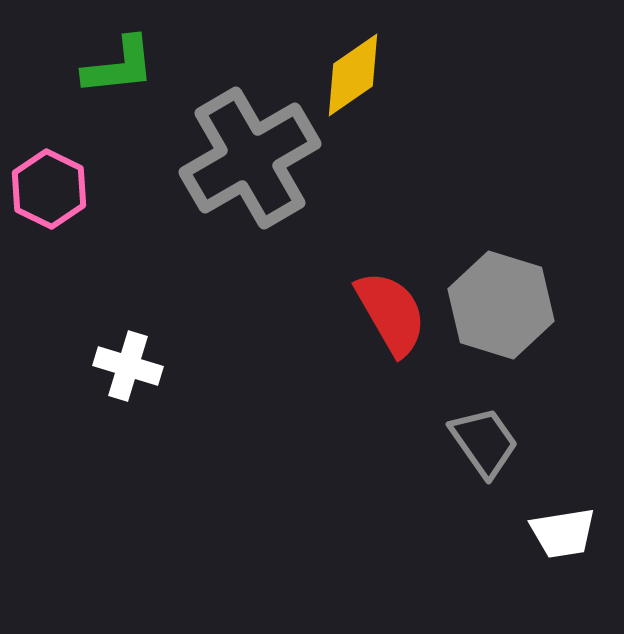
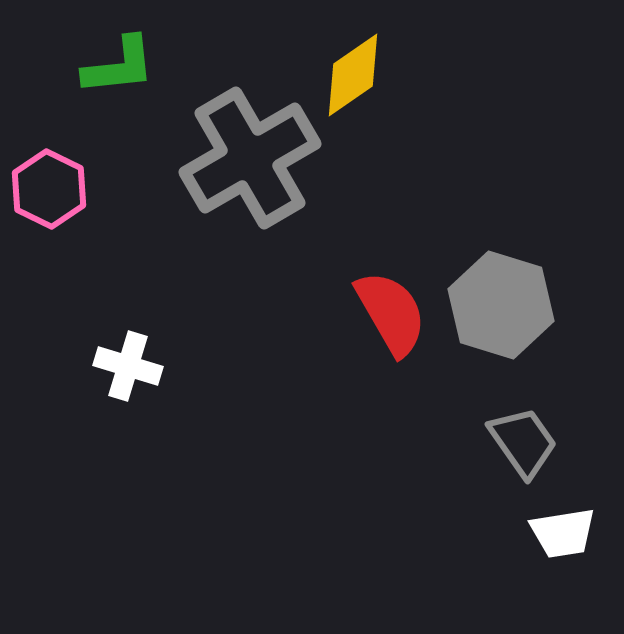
gray trapezoid: moved 39 px right
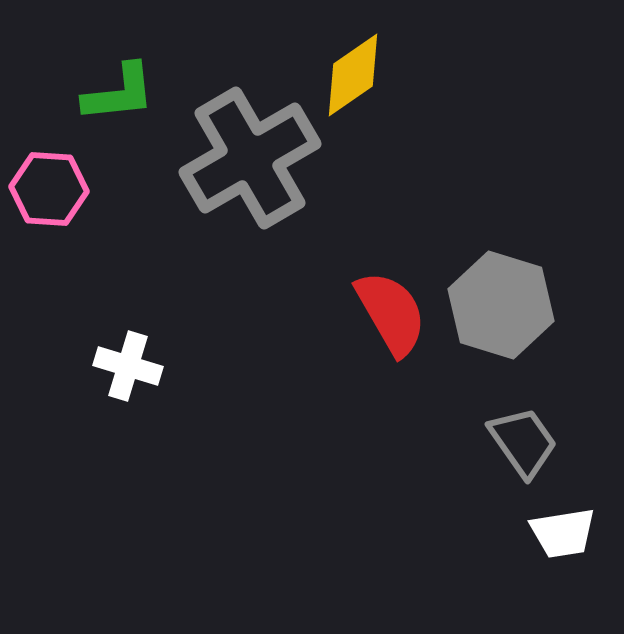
green L-shape: moved 27 px down
pink hexagon: rotated 22 degrees counterclockwise
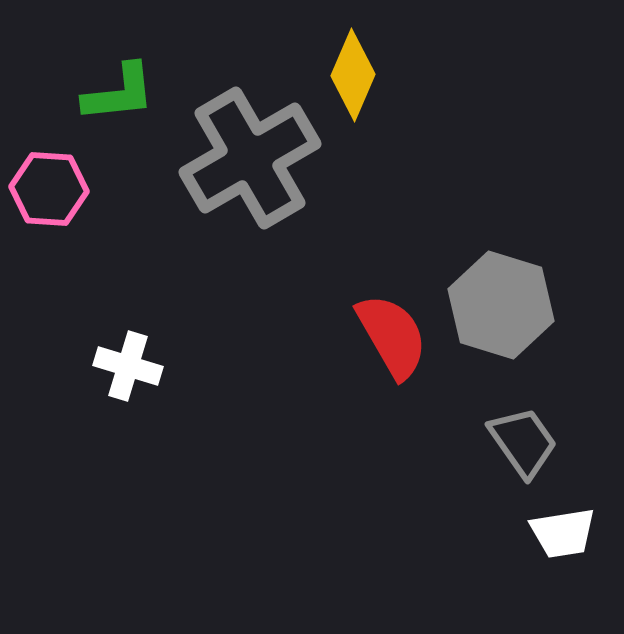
yellow diamond: rotated 32 degrees counterclockwise
red semicircle: moved 1 px right, 23 px down
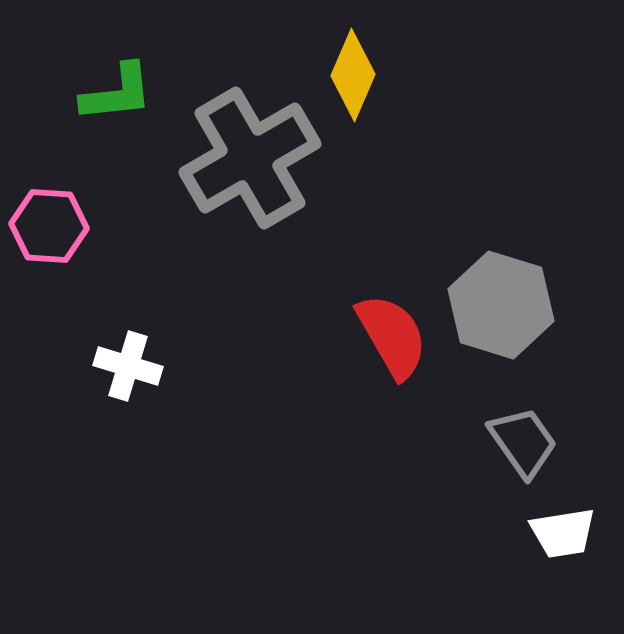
green L-shape: moved 2 px left
pink hexagon: moved 37 px down
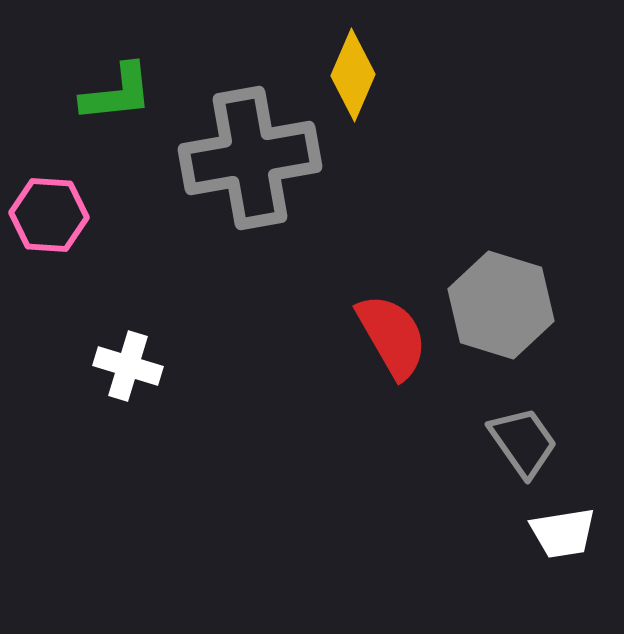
gray cross: rotated 20 degrees clockwise
pink hexagon: moved 11 px up
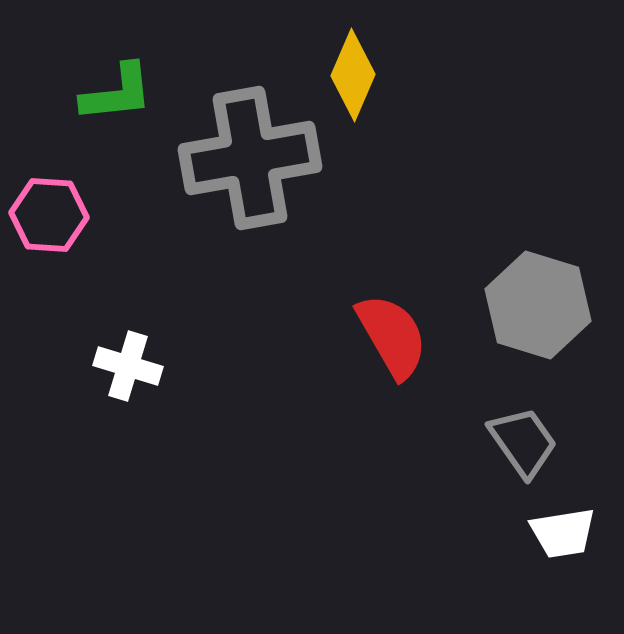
gray hexagon: moved 37 px right
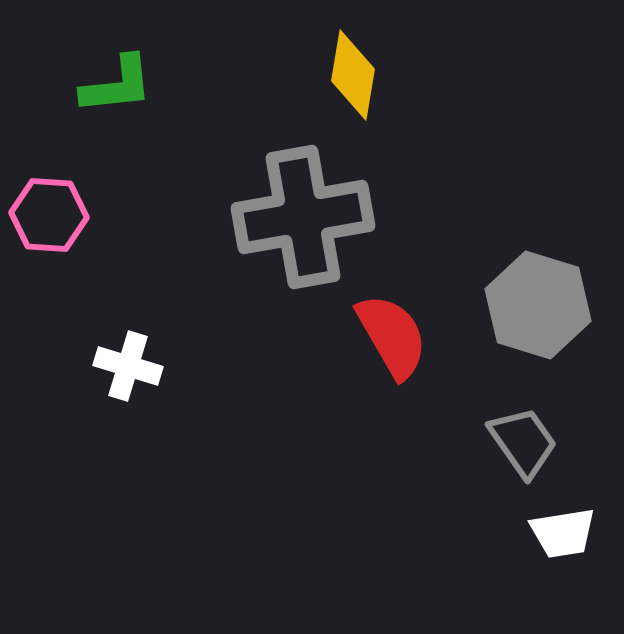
yellow diamond: rotated 14 degrees counterclockwise
green L-shape: moved 8 px up
gray cross: moved 53 px right, 59 px down
